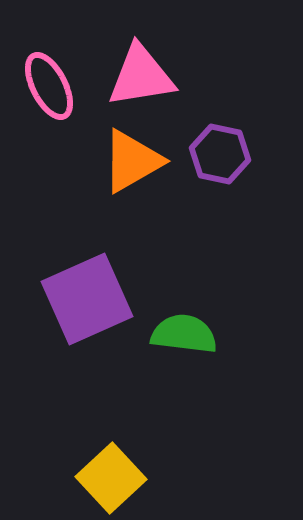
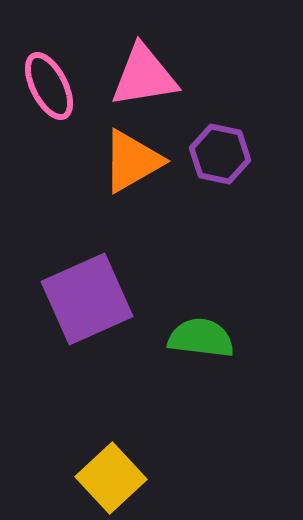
pink triangle: moved 3 px right
green semicircle: moved 17 px right, 4 px down
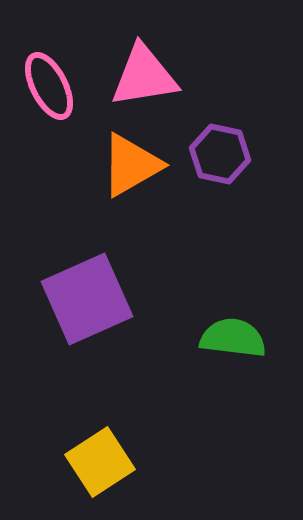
orange triangle: moved 1 px left, 4 px down
green semicircle: moved 32 px right
yellow square: moved 11 px left, 16 px up; rotated 10 degrees clockwise
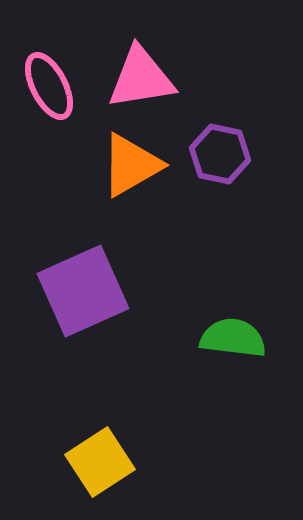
pink triangle: moved 3 px left, 2 px down
purple square: moved 4 px left, 8 px up
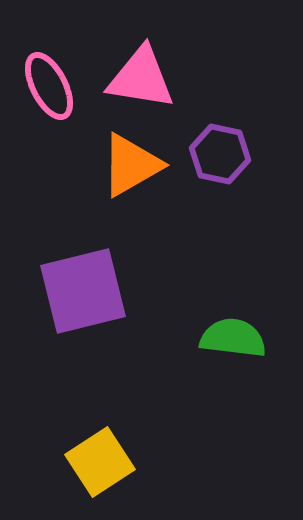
pink triangle: rotated 18 degrees clockwise
purple square: rotated 10 degrees clockwise
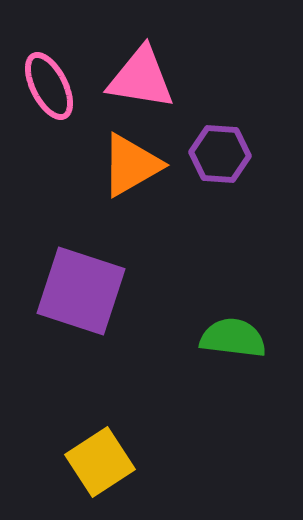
purple hexagon: rotated 8 degrees counterclockwise
purple square: moved 2 px left; rotated 32 degrees clockwise
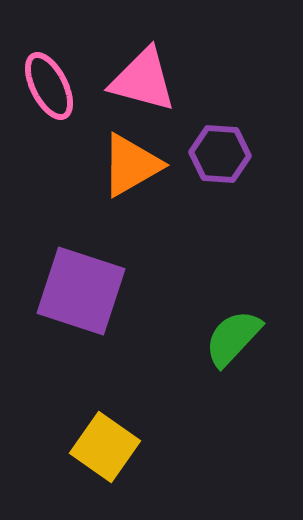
pink triangle: moved 2 px right, 2 px down; rotated 6 degrees clockwise
green semicircle: rotated 54 degrees counterclockwise
yellow square: moved 5 px right, 15 px up; rotated 22 degrees counterclockwise
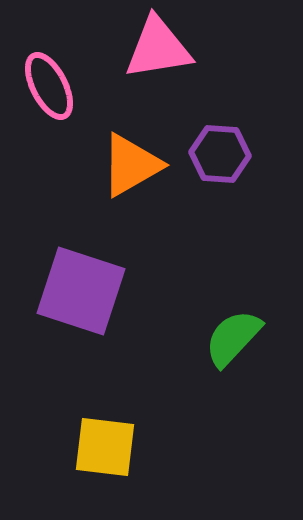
pink triangle: moved 15 px right, 32 px up; rotated 24 degrees counterclockwise
yellow square: rotated 28 degrees counterclockwise
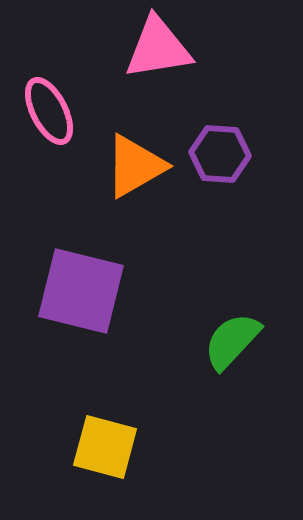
pink ellipse: moved 25 px down
orange triangle: moved 4 px right, 1 px down
purple square: rotated 4 degrees counterclockwise
green semicircle: moved 1 px left, 3 px down
yellow square: rotated 8 degrees clockwise
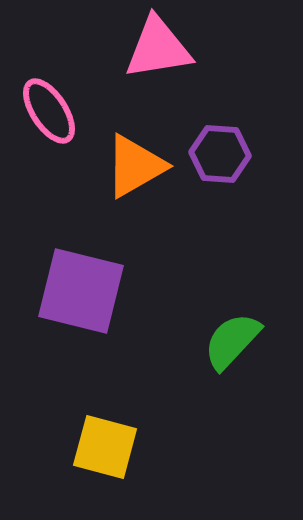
pink ellipse: rotated 6 degrees counterclockwise
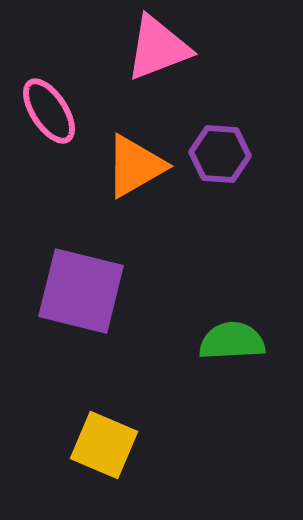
pink triangle: rotated 12 degrees counterclockwise
green semicircle: rotated 44 degrees clockwise
yellow square: moved 1 px left, 2 px up; rotated 8 degrees clockwise
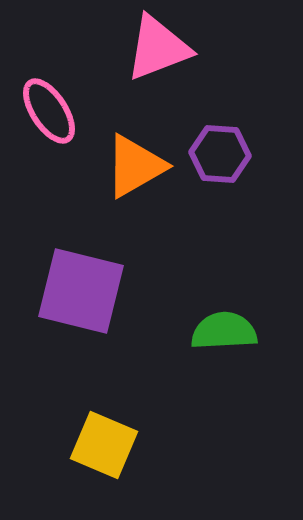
green semicircle: moved 8 px left, 10 px up
